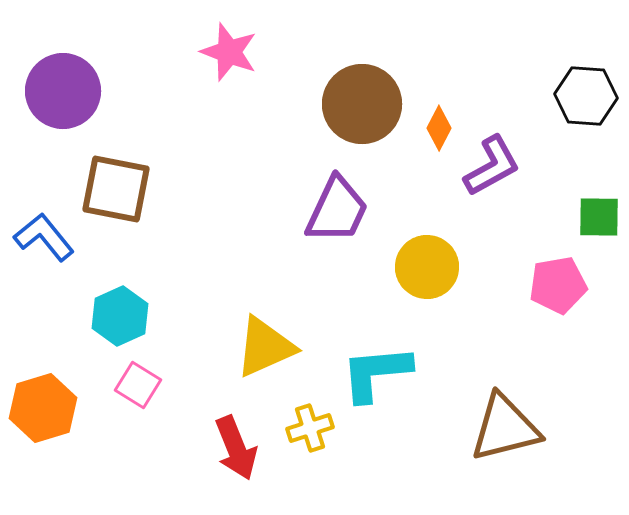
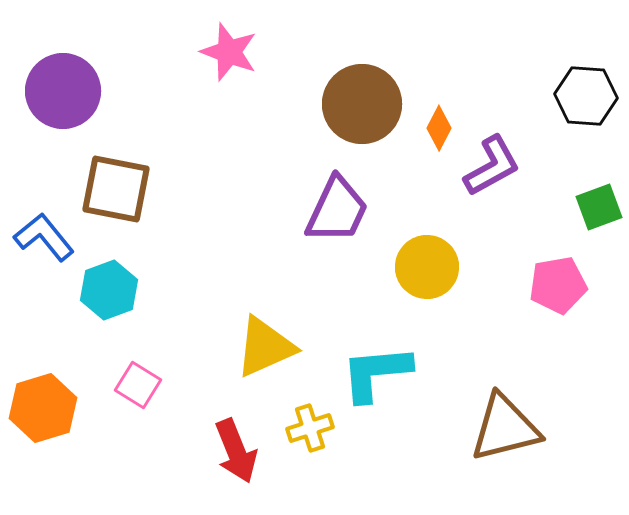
green square: moved 10 px up; rotated 21 degrees counterclockwise
cyan hexagon: moved 11 px left, 26 px up; rotated 4 degrees clockwise
red arrow: moved 3 px down
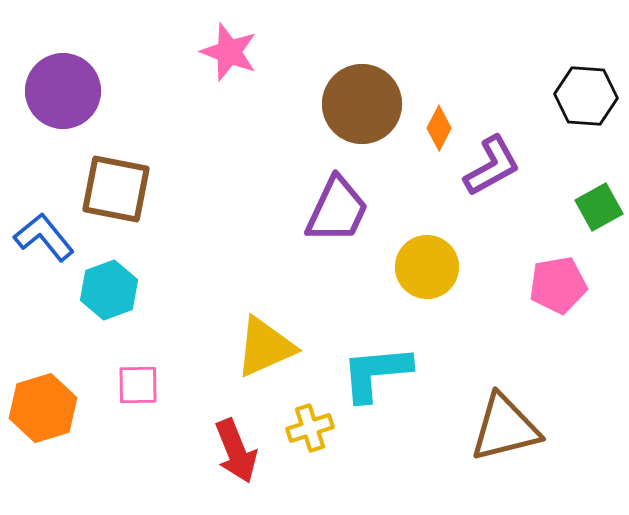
green square: rotated 9 degrees counterclockwise
pink square: rotated 33 degrees counterclockwise
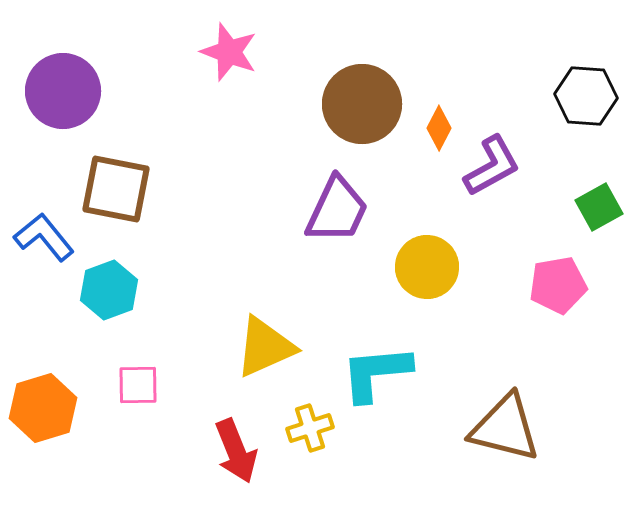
brown triangle: rotated 28 degrees clockwise
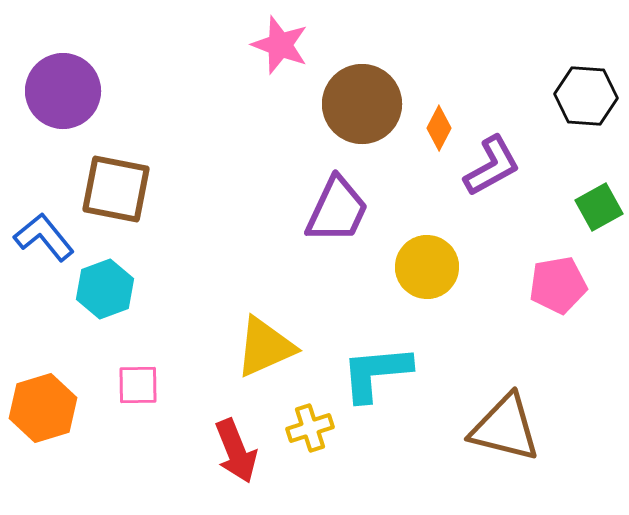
pink star: moved 51 px right, 7 px up
cyan hexagon: moved 4 px left, 1 px up
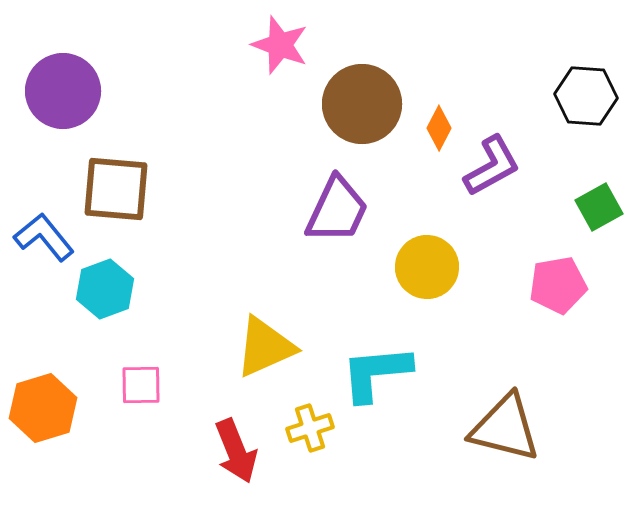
brown square: rotated 6 degrees counterclockwise
pink square: moved 3 px right
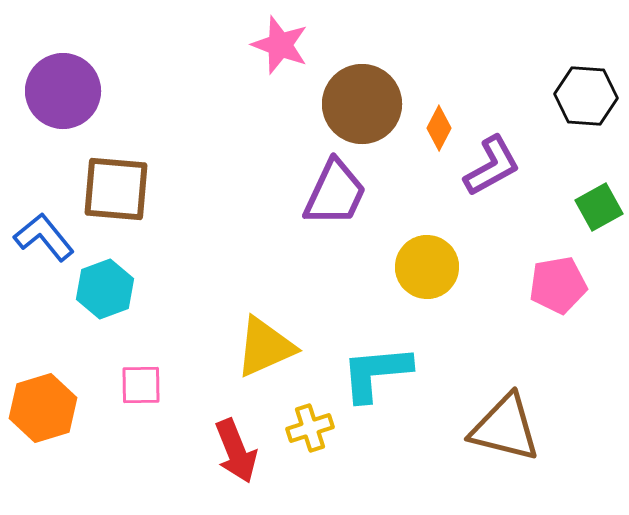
purple trapezoid: moved 2 px left, 17 px up
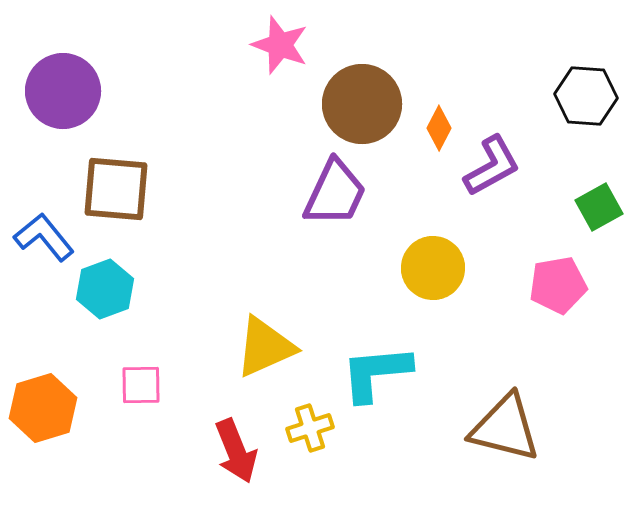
yellow circle: moved 6 px right, 1 px down
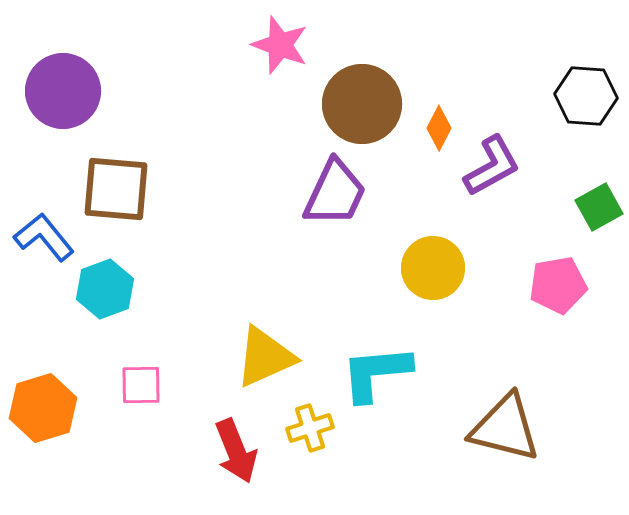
yellow triangle: moved 10 px down
